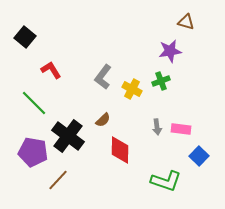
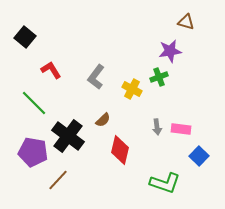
gray L-shape: moved 7 px left
green cross: moved 2 px left, 4 px up
red diamond: rotated 12 degrees clockwise
green L-shape: moved 1 px left, 2 px down
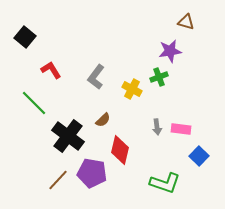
purple pentagon: moved 59 px right, 21 px down
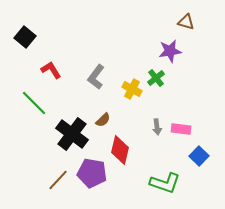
green cross: moved 3 px left, 1 px down; rotated 18 degrees counterclockwise
black cross: moved 4 px right, 2 px up
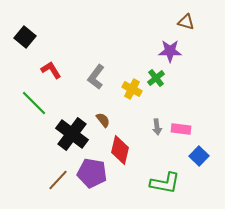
purple star: rotated 10 degrees clockwise
brown semicircle: rotated 84 degrees counterclockwise
green L-shape: rotated 8 degrees counterclockwise
